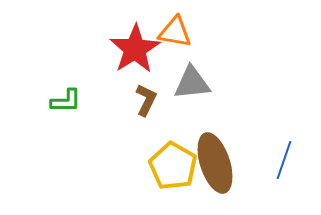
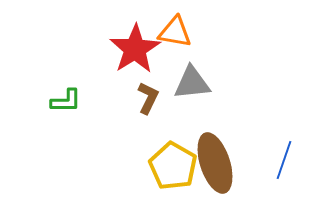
brown L-shape: moved 2 px right, 2 px up
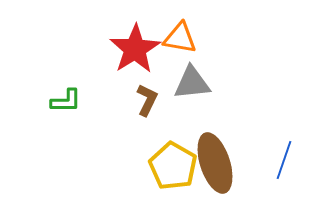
orange triangle: moved 5 px right, 6 px down
brown L-shape: moved 1 px left, 2 px down
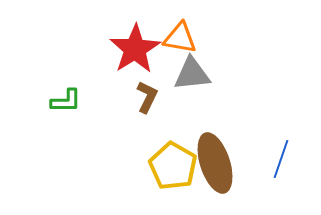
gray triangle: moved 9 px up
brown L-shape: moved 3 px up
blue line: moved 3 px left, 1 px up
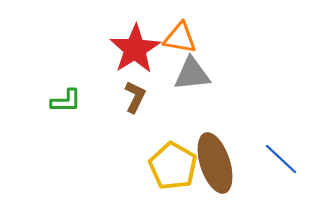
brown L-shape: moved 12 px left
blue line: rotated 66 degrees counterclockwise
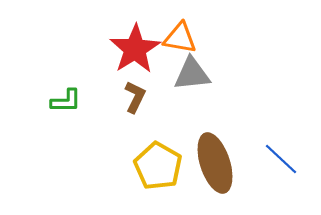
yellow pentagon: moved 15 px left
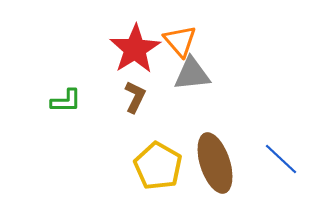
orange triangle: moved 3 px down; rotated 39 degrees clockwise
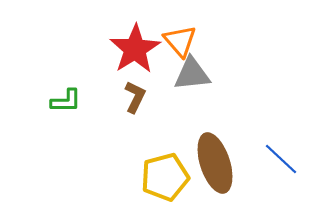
yellow pentagon: moved 7 px right, 11 px down; rotated 27 degrees clockwise
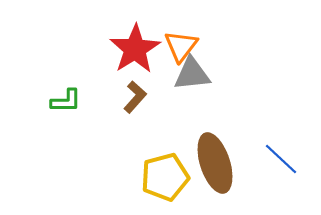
orange triangle: moved 1 px right, 5 px down; rotated 18 degrees clockwise
brown L-shape: rotated 16 degrees clockwise
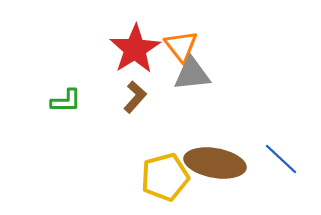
orange triangle: rotated 15 degrees counterclockwise
brown ellipse: rotated 62 degrees counterclockwise
